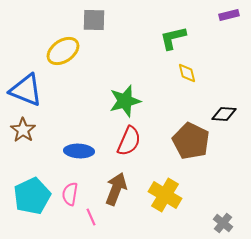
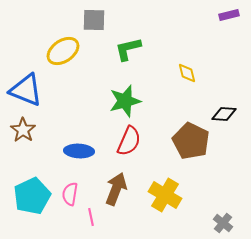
green L-shape: moved 45 px left, 11 px down
pink line: rotated 12 degrees clockwise
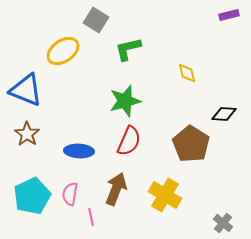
gray square: moved 2 px right; rotated 30 degrees clockwise
brown star: moved 4 px right, 4 px down
brown pentagon: moved 3 px down; rotated 6 degrees clockwise
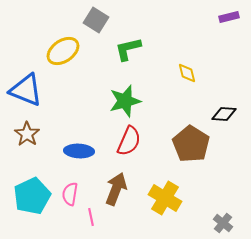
purple rectangle: moved 2 px down
yellow cross: moved 3 px down
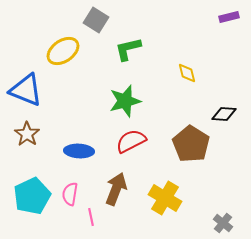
red semicircle: moved 2 px right; rotated 140 degrees counterclockwise
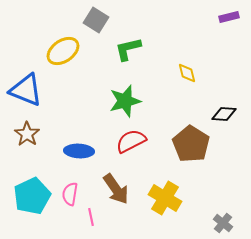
brown arrow: rotated 124 degrees clockwise
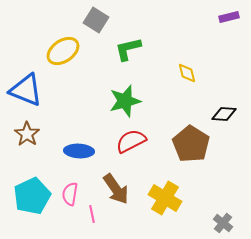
pink line: moved 1 px right, 3 px up
